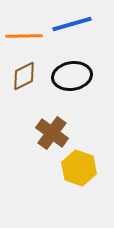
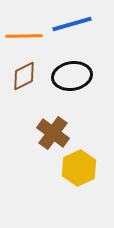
brown cross: moved 1 px right
yellow hexagon: rotated 16 degrees clockwise
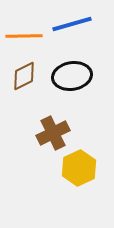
brown cross: rotated 28 degrees clockwise
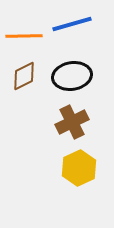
brown cross: moved 19 px right, 11 px up
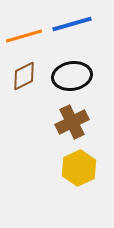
orange line: rotated 15 degrees counterclockwise
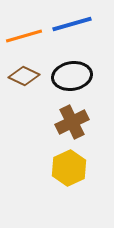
brown diamond: rotated 52 degrees clockwise
yellow hexagon: moved 10 px left
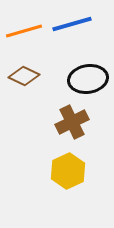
orange line: moved 5 px up
black ellipse: moved 16 px right, 3 px down
yellow hexagon: moved 1 px left, 3 px down
